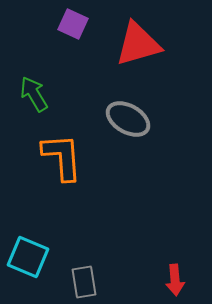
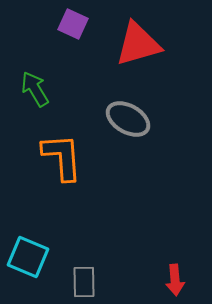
green arrow: moved 1 px right, 5 px up
gray rectangle: rotated 8 degrees clockwise
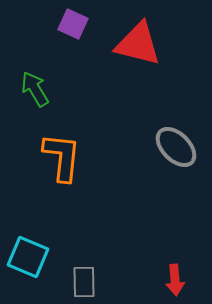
red triangle: rotated 30 degrees clockwise
gray ellipse: moved 48 px right, 28 px down; rotated 15 degrees clockwise
orange L-shape: rotated 10 degrees clockwise
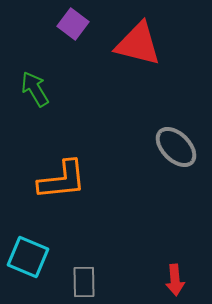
purple square: rotated 12 degrees clockwise
orange L-shape: moved 23 px down; rotated 78 degrees clockwise
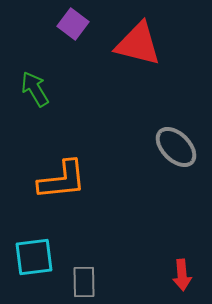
cyan square: moved 6 px right; rotated 30 degrees counterclockwise
red arrow: moved 7 px right, 5 px up
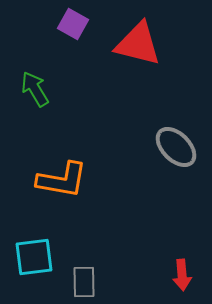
purple square: rotated 8 degrees counterclockwise
orange L-shape: rotated 16 degrees clockwise
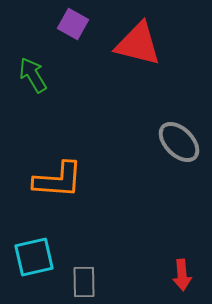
green arrow: moved 2 px left, 14 px up
gray ellipse: moved 3 px right, 5 px up
orange L-shape: moved 4 px left; rotated 6 degrees counterclockwise
cyan square: rotated 6 degrees counterclockwise
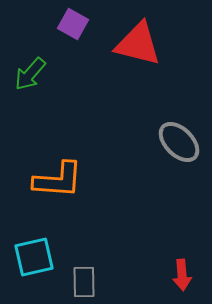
green arrow: moved 3 px left, 1 px up; rotated 108 degrees counterclockwise
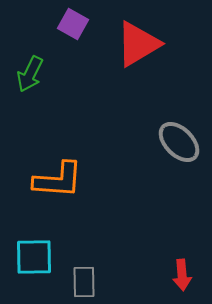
red triangle: rotated 45 degrees counterclockwise
green arrow: rotated 15 degrees counterclockwise
cyan square: rotated 12 degrees clockwise
